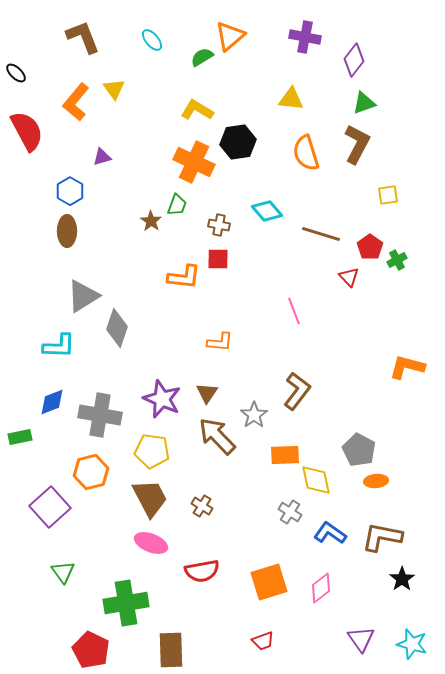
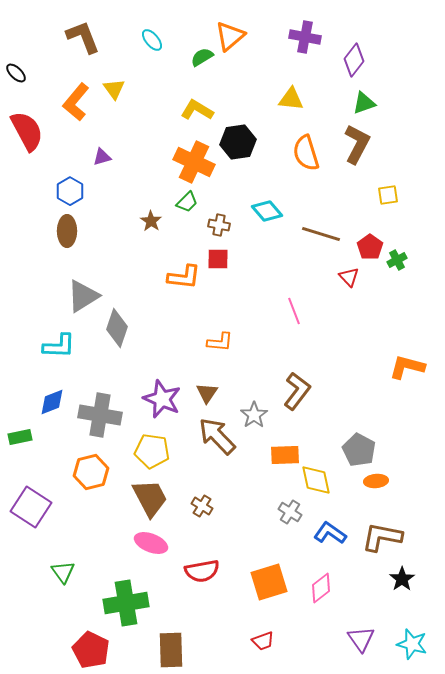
green trapezoid at (177, 205): moved 10 px right, 3 px up; rotated 25 degrees clockwise
purple square at (50, 507): moved 19 px left; rotated 15 degrees counterclockwise
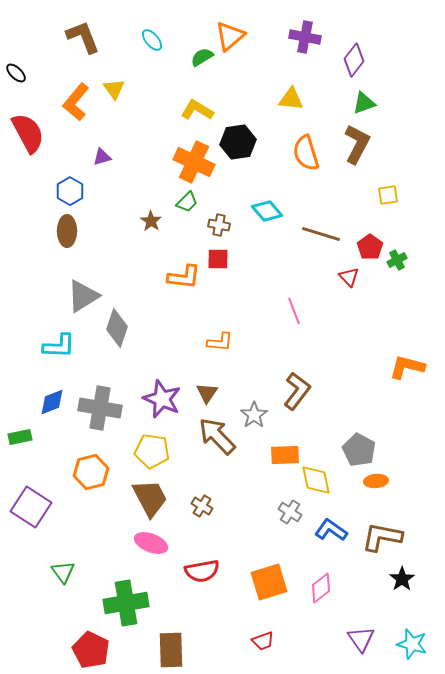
red semicircle at (27, 131): moved 1 px right, 2 px down
gray cross at (100, 415): moved 7 px up
blue L-shape at (330, 533): moved 1 px right, 3 px up
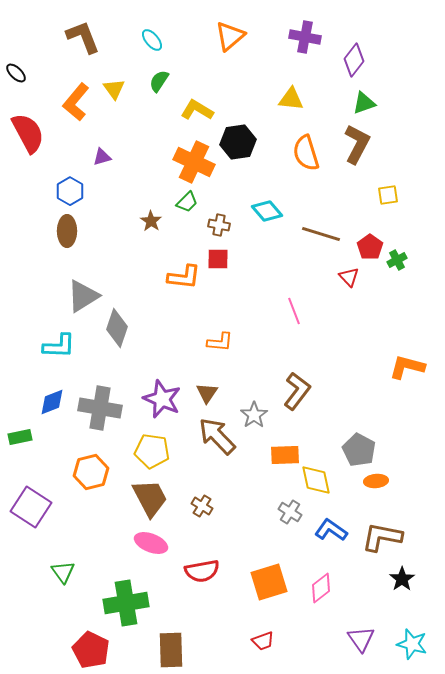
green semicircle at (202, 57): moved 43 px left, 24 px down; rotated 25 degrees counterclockwise
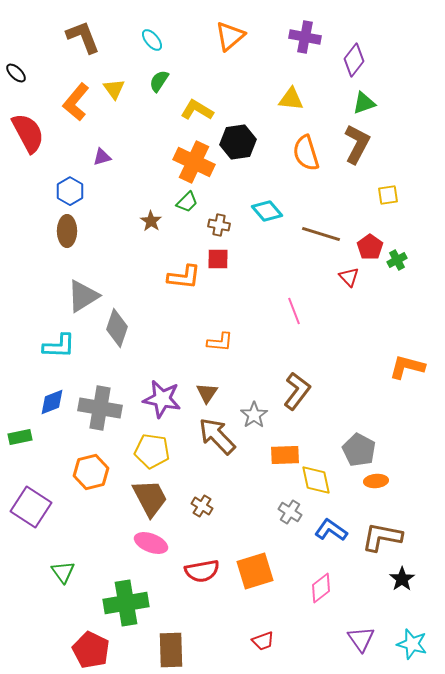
purple star at (162, 399): rotated 12 degrees counterclockwise
orange square at (269, 582): moved 14 px left, 11 px up
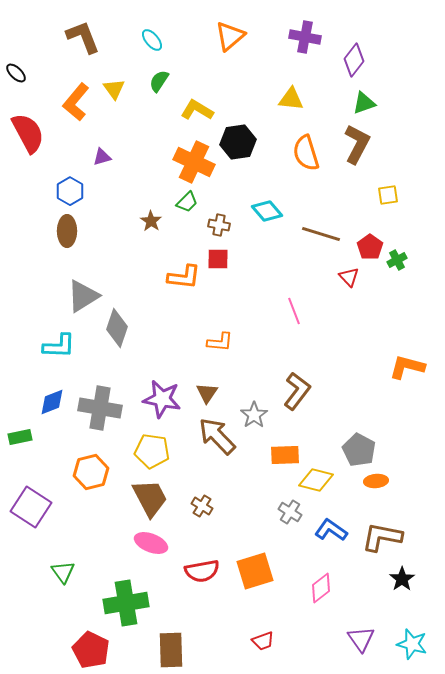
yellow diamond at (316, 480): rotated 64 degrees counterclockwise
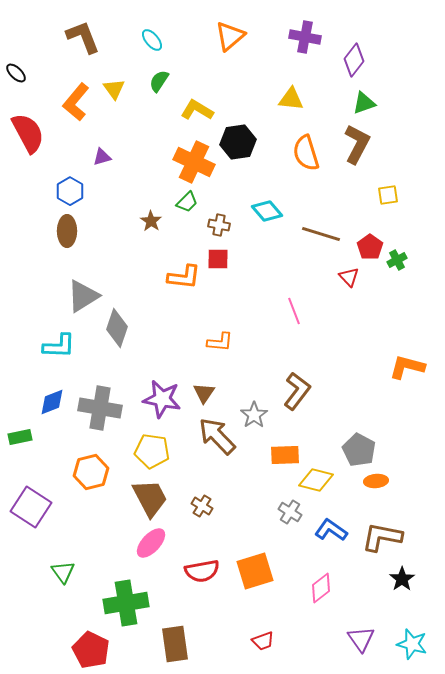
brown triangle at (207, 393): moved 3 px left
pink ellipse at (151, 543): rotated 68 degrees counterclockwise
brown rectangle at (171, 650): moved 4 px right, 6 px up; rotated 6 degrees counterclockwise
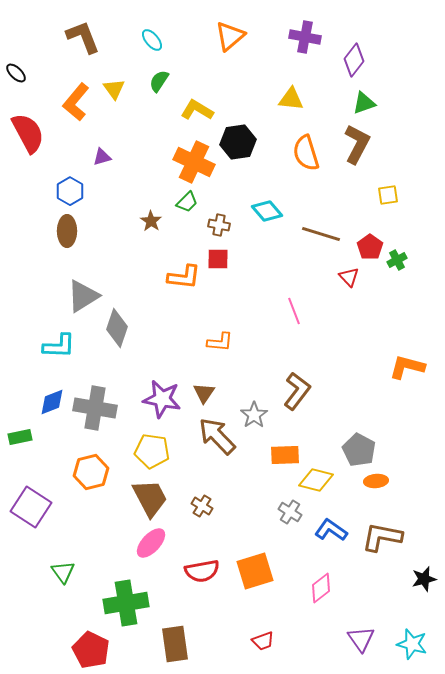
gray cross at (100, 408): moved 5 px left
black star at (402, 579): moved 22 px right; rotated 20 degrees clockwise
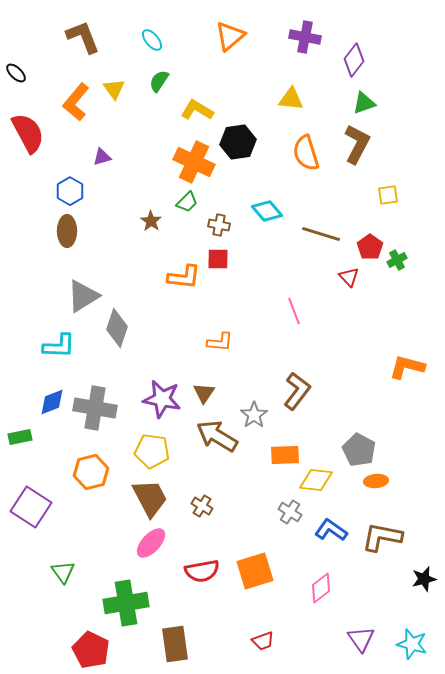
brown arrow at (217, 436): rotated 15 degrees counterclockwise
yellow diamond at (316, 480): rotated 8 degrees counterclockwise
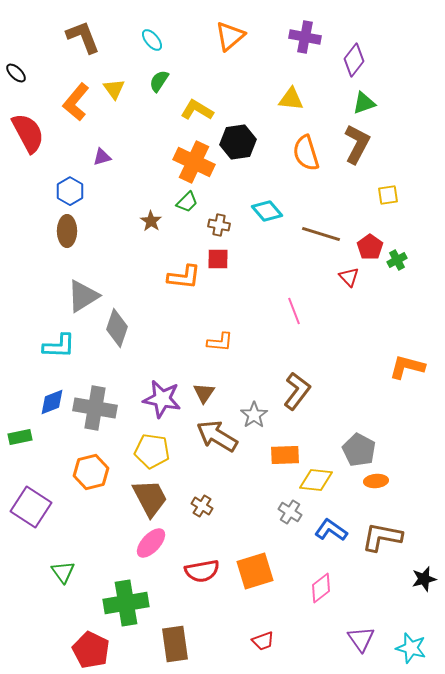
cyan star at (412, 644): moved 1 px left, 4 px down
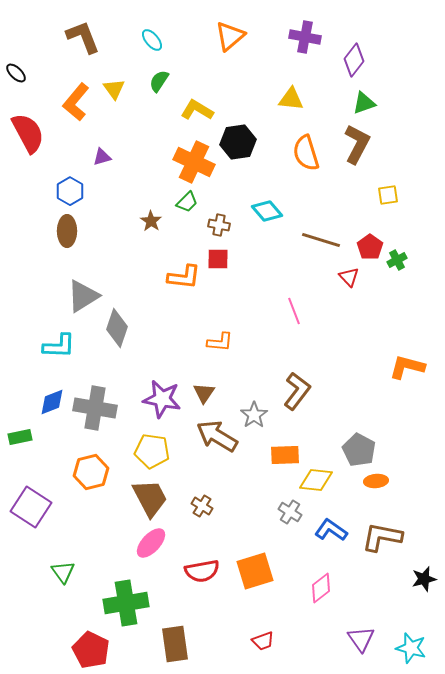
brown line at (321, 234): moved 6 px down
